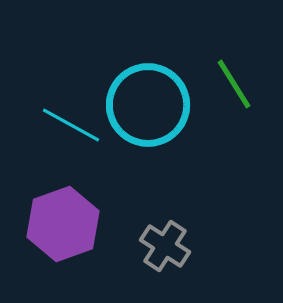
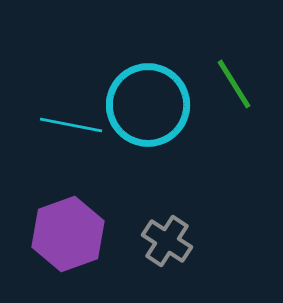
cyan line: rotated 18 degrees counterclockwise
purple hexagon: moved 5 px right, 10 px down
gray cross: moved 2 px right, 5 px up
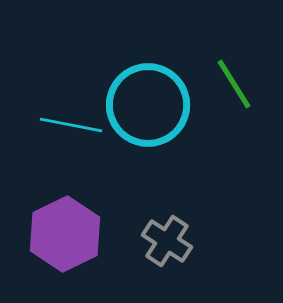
purple hexagon: moved 3 px left; rotated 6 degrees counterclockwise
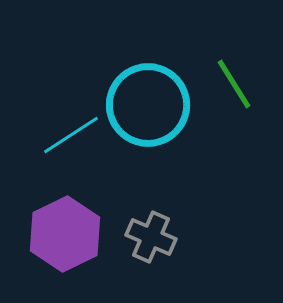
cyan line: moved 10 px down; rotated 44 degrees counterclockwise
gray cross: moved 16 px left, 4 px up; rotated 9 degrees counterclockwise
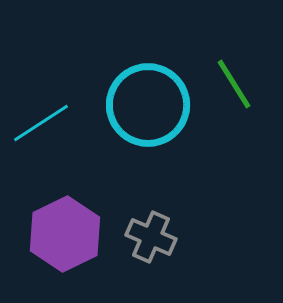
cyan line: moved 30 px left, 12 px up
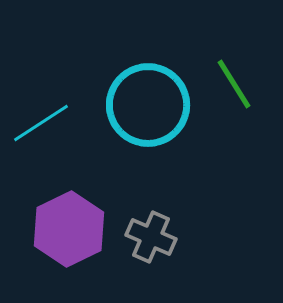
purple hexagon: moved 4 px right, 5 px up
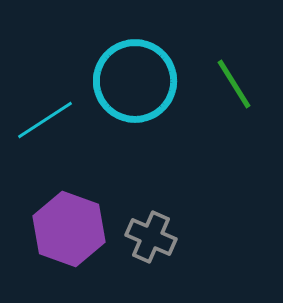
cyan circle: moved 13 px left, 24 px up
cyan line: moved 4 px right, 3 px up
purple hexagon: rotated 14 degrees counterclockwise
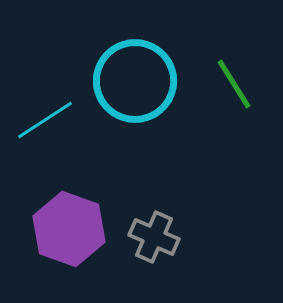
gray cross: moved 3 px right
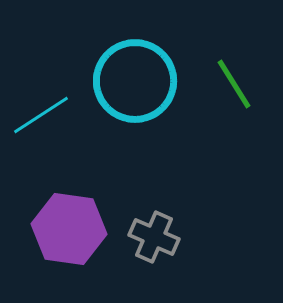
cyan line: moved 4 px left, 5 px up
purple hexagon: rotated 12 degrees counterclockwise
